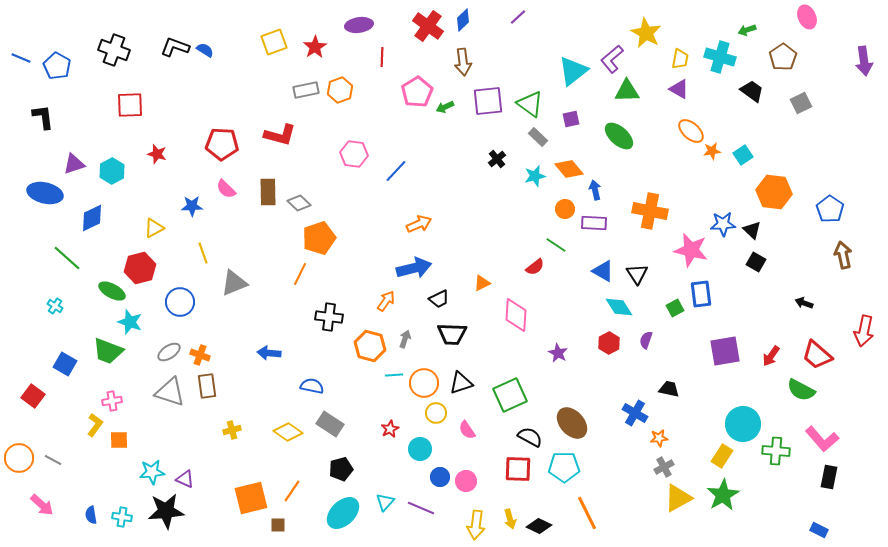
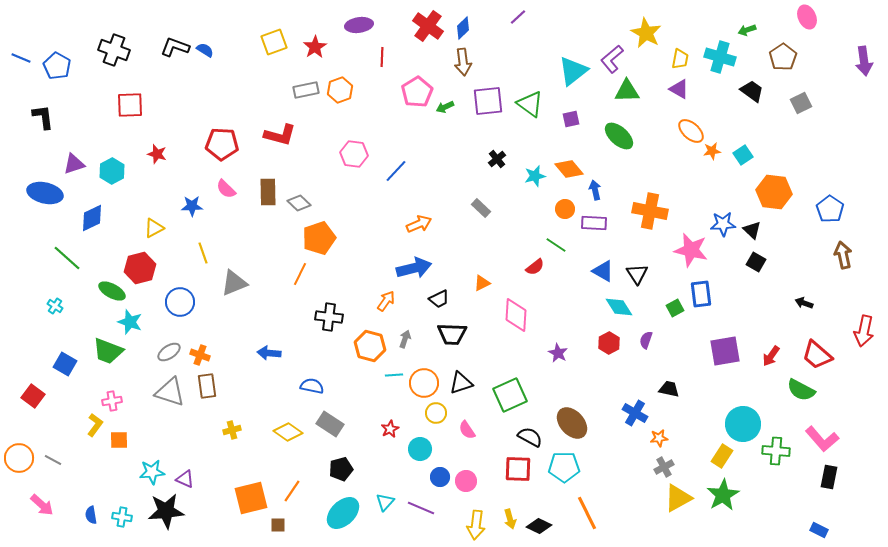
blue diamond at (463, 20): moved 8 px down
gray rectangle at (538, 137): moved 57 px left, 71 px down
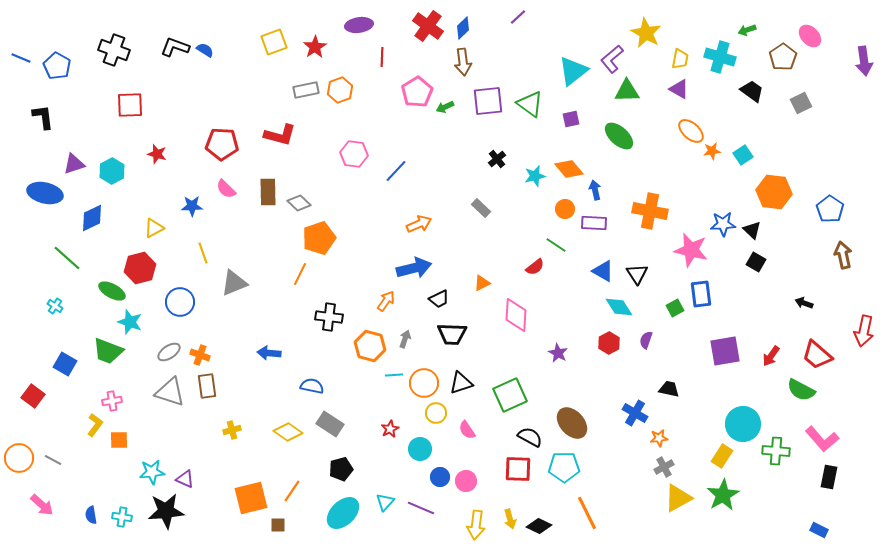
pink ellipse at (807, 17): moved 3 px right, 19 px down; rotated 20 degrees counterclockwise
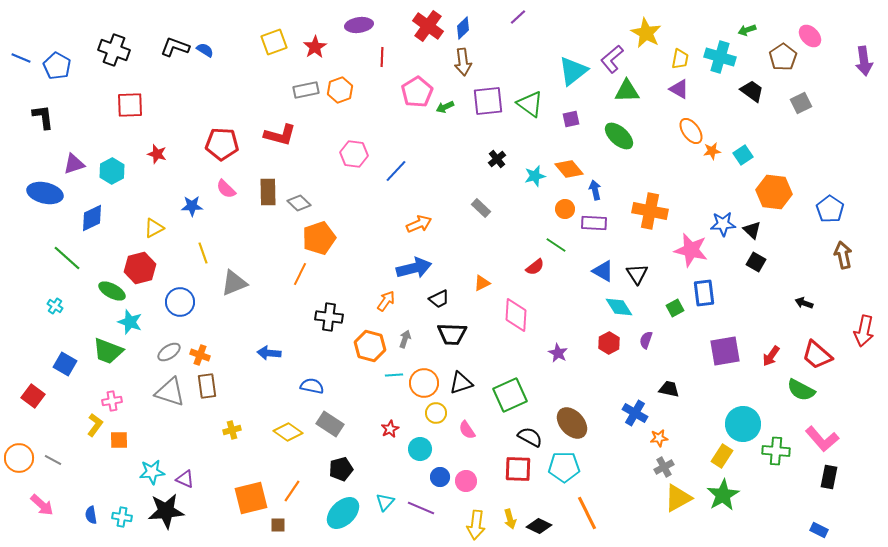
orange ellipse at (691, 131): rotated 12 degrees clockwise
blue rectangle at (701, 294): moved 3 px right, 1 px up
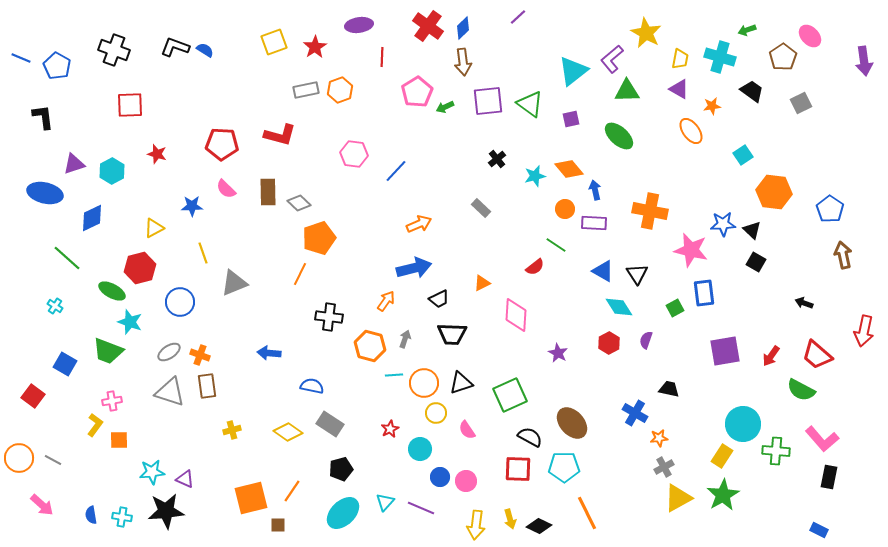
orange star at (712, 151): moved 45 px up
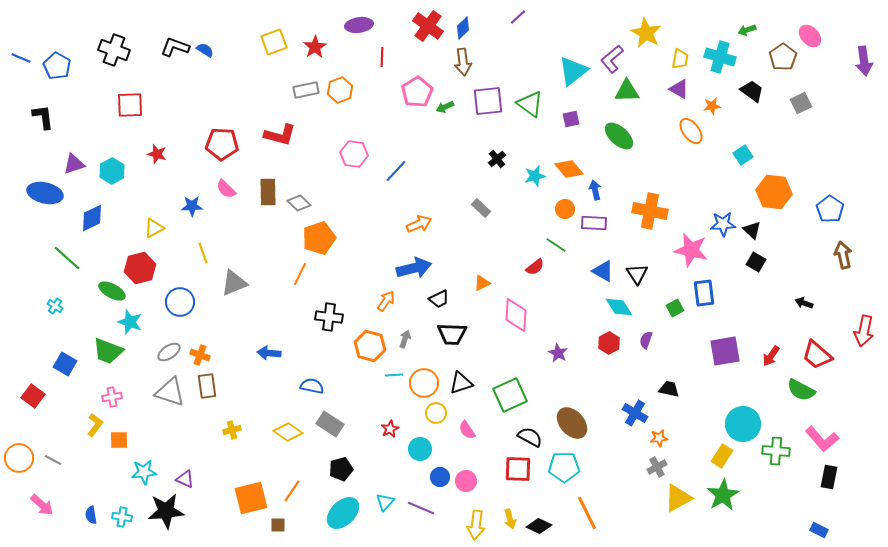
pink cross at (112, 401): moved 4 px up
gray cross at (664, 467): moved 7 px left
cyan star at (152, 472): moved 8 px left
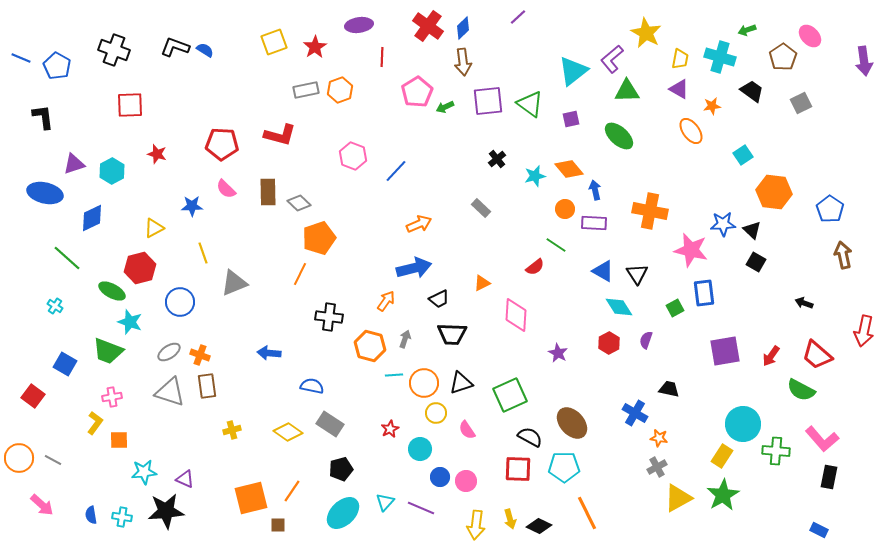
pink hexagon at (354, 154): moved 1 px left, 2 px down; rotated 12 degrees clockwise
yellow L-shape at (95, 425): moved 2 px up
orange star at (659, 438): rotated 18 degrees clockwise
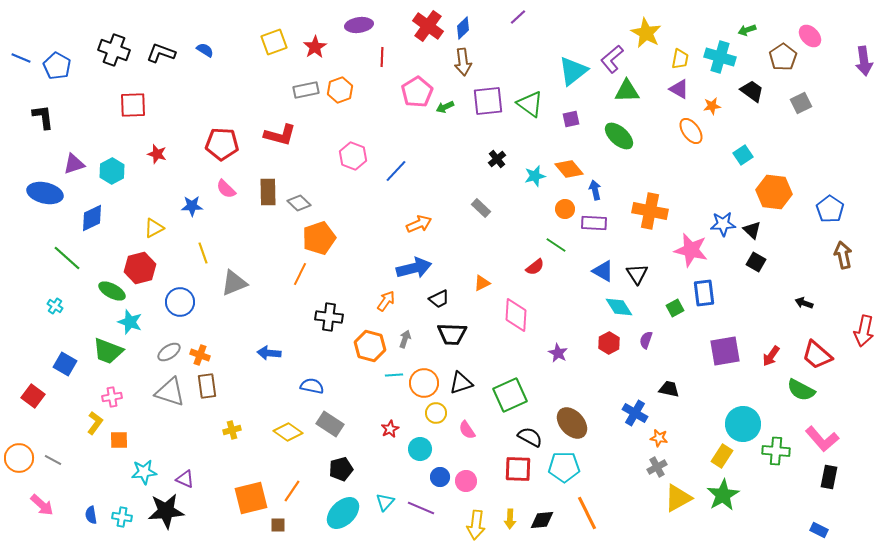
black L-shape at (175, 47): moved 14 px left, 6 px down
red square at (130, 105): moved 3 px right
yellow arrow at (510, 519): rotated 18 degrees clockwise
black diamond at (539, 526): moved 3 px right, 6 px up; rotated 30 degrees counterclockwise
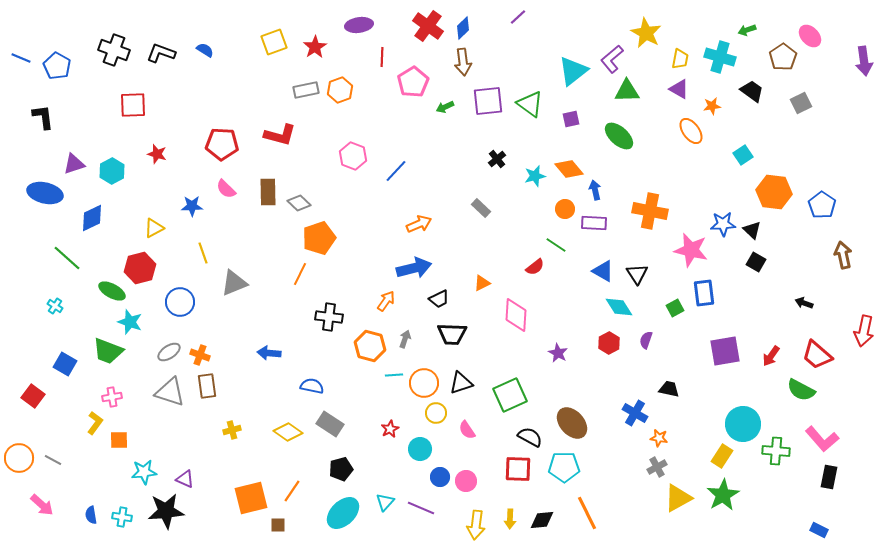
pink pentagon at (417, 92): moved 4 px left, 10 px up
blue pentagon at (830, 209): moved 8 px left, 4 px up
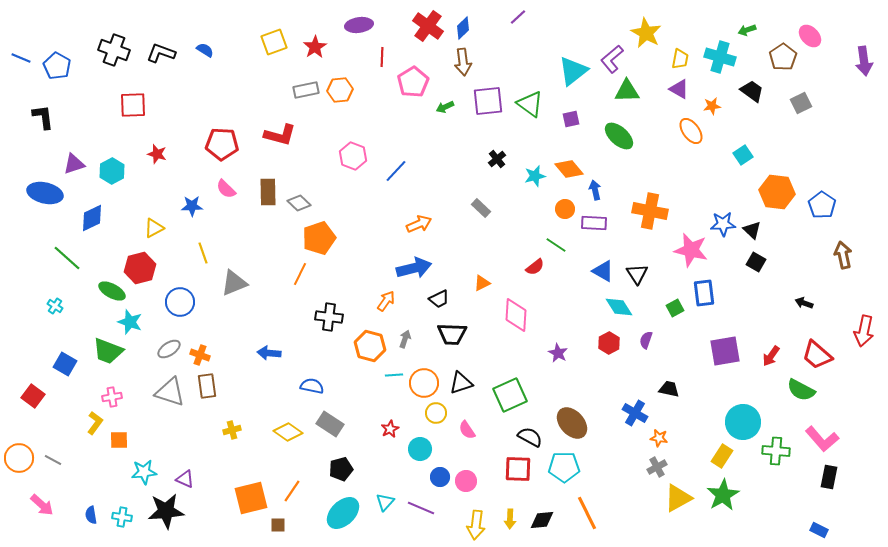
orange hexagon at (340, 90): rotated 15 degrees clockwise
orange hexagon at (774, 192): moved 3 px right
gray ellipse at (169, 352): moved 3 px up
cyan circle at (743, 424): moved 2 px up
